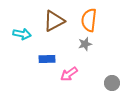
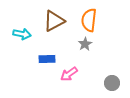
gray star: rotated 16 degrees counterclockwise
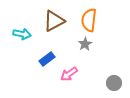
blue rectangle: rotated 35 degrees counterclockwise
gray circle: moved 2 px right
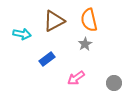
orange semicircle: rotated 20 degrees counterclockwise
pink arrow: moved 7 px right, 4 px down
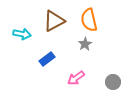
gray circle: moved 1 px left, 1 px up
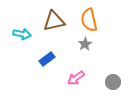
brown triangle: rotated 15 degrees clockwise
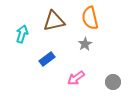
orange semicircle: moved 1 px right, 2 px up
cyan arrow: rotated 84 degrees counterclockwise
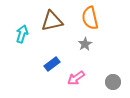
brown triangle: moved 2 px left
blue rectangle: moved 5 px right, 5 px down
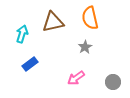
brown triangle: moved 1 px right, 1 px down
gray star: moved 3 px down
blue rectangle: moved 22 px left
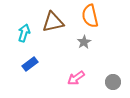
orange semicircle: moved 2 px up
cyan arrow: moved 2 px right, 1 px up
gray star: moved 1 px left, 5 px up
